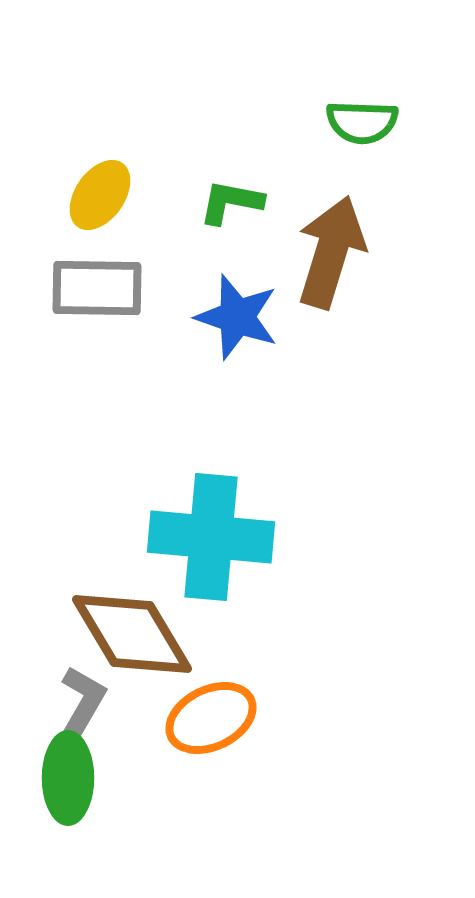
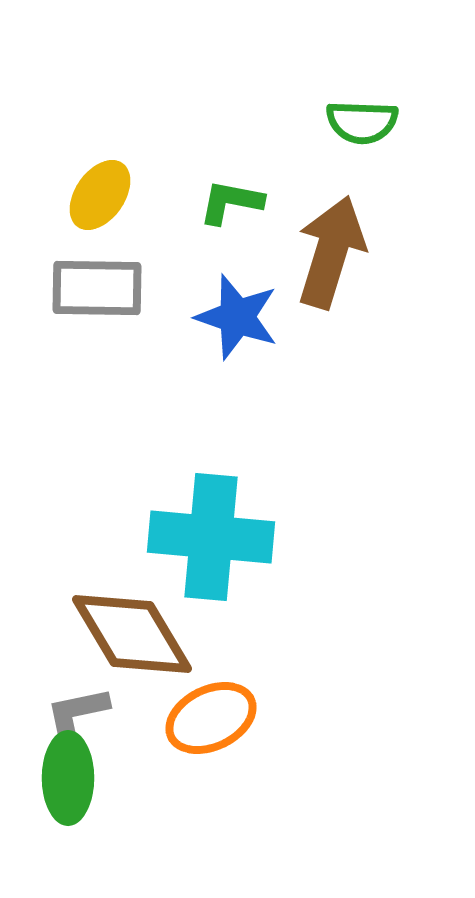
gray L-shape: moved 6 px left, 13 px down; rotated 132 degrees counterclockwise
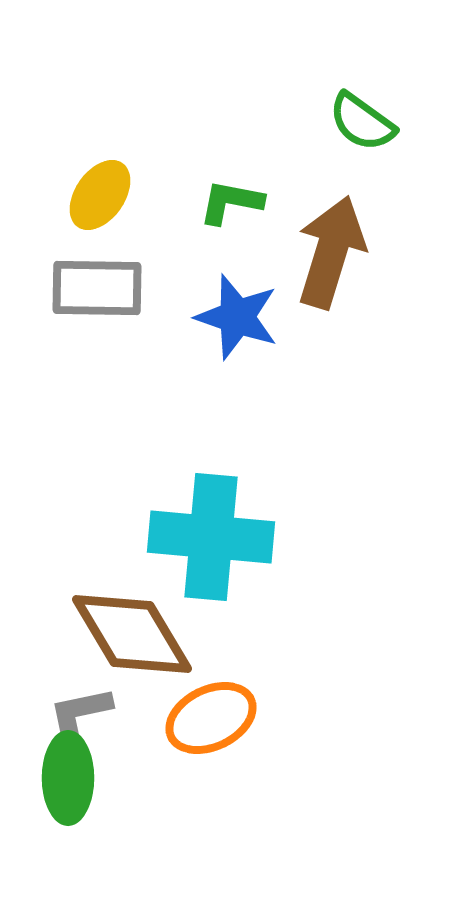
green semicircle: rotated 34 degrees clockwise
gray L-shape: moved 3 px right
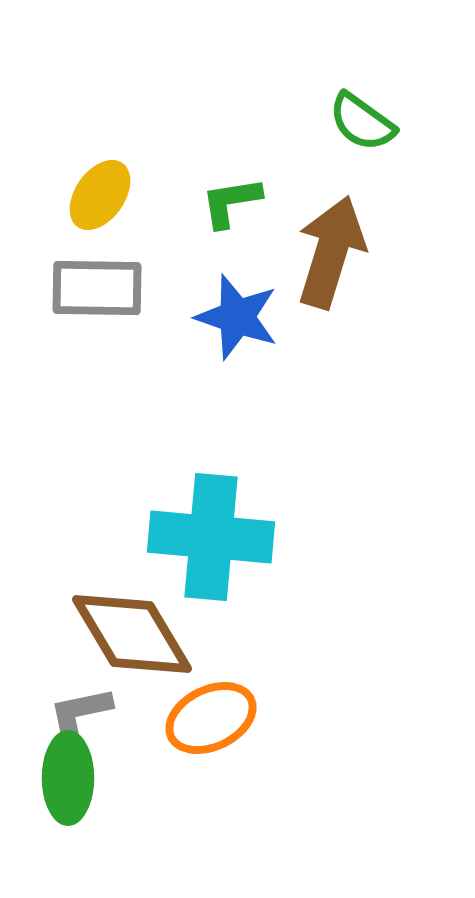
green L-shape: rotated 20 degrees counterclockwise
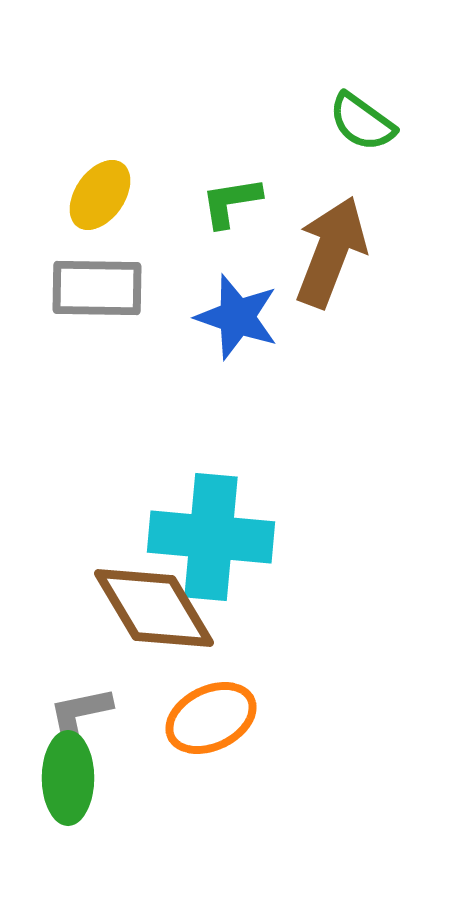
brown arrow: rotated 4 degrees clockwise
brown diamond: moved 22 px right, 26 px up
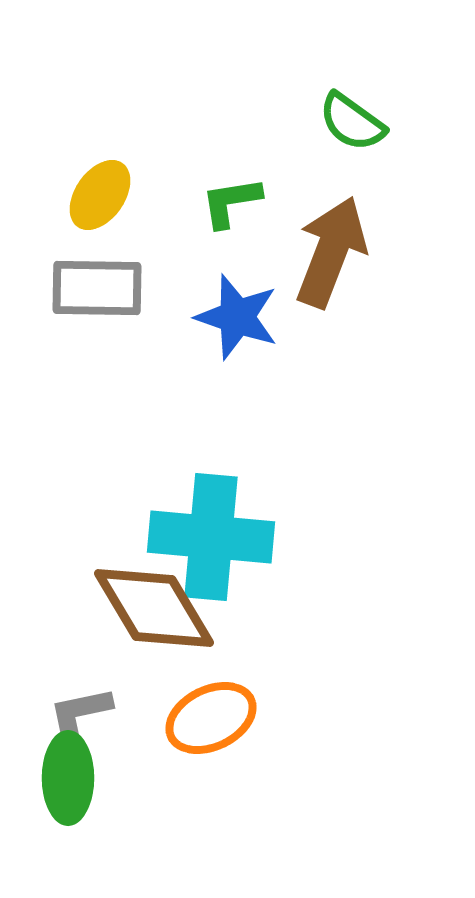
green semicircle: moved 10 px left
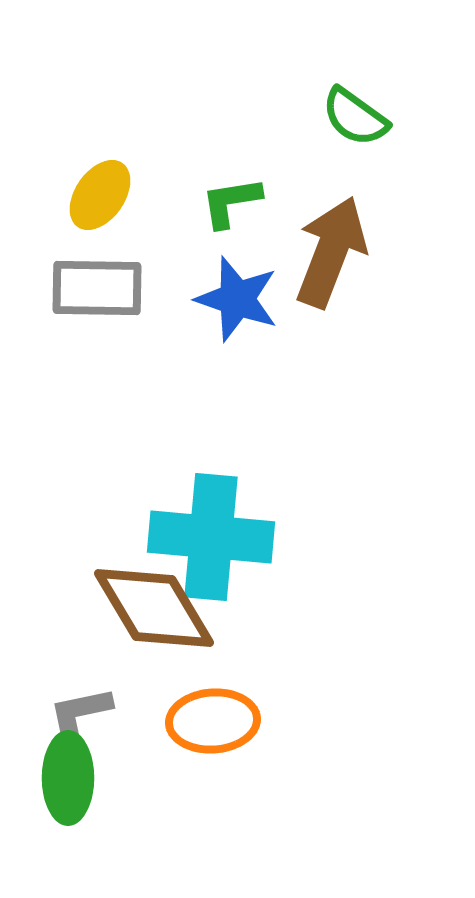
green semicircle: moved 3 px right, 5 px up
blue star: moved 18 px up
orange ellipse: moved 2 px right, 3 px down; rotated 22 degrees clockwise
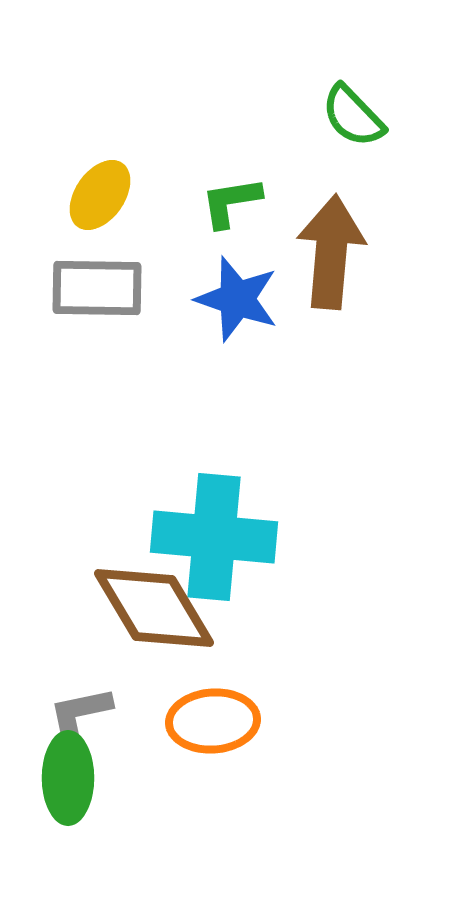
green semicircle: moved 2 px left, 1 px up; rotated 10 degrees clockwise
brown arrow: rotated 16 degrees counterclockwise
cyan cross: moved 3 px right
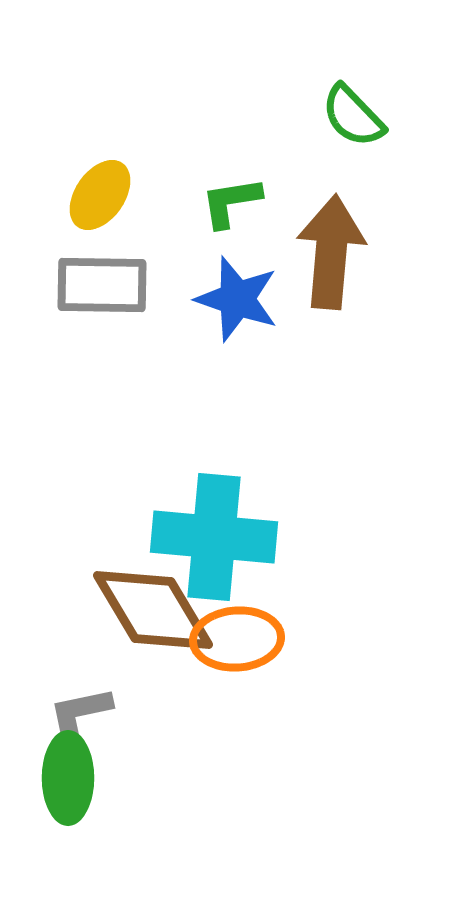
gray rectangle: moved 5 px right, 3 px up
brown diamond: moved 1 px left, 2 px down
orange ellipse: moved 24 px right, 82 px up
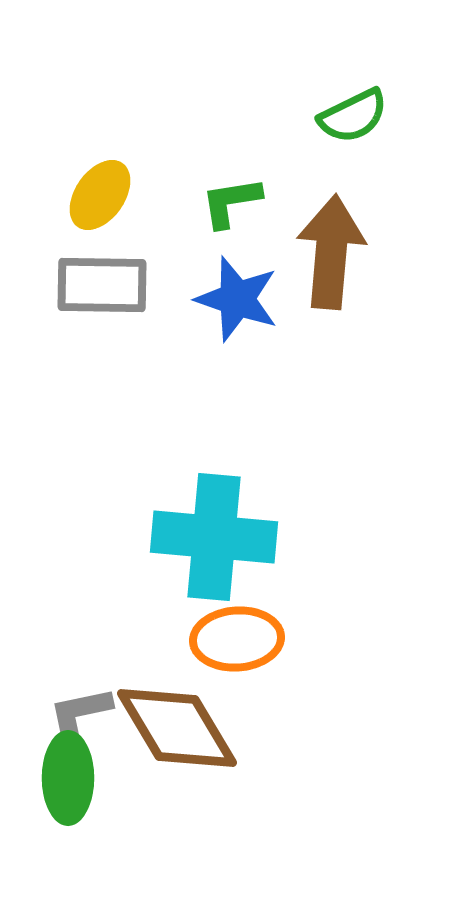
green semicircle: rotated 72 degrees counterclockwise
brown diamond: moved 24 px right, 118 px down
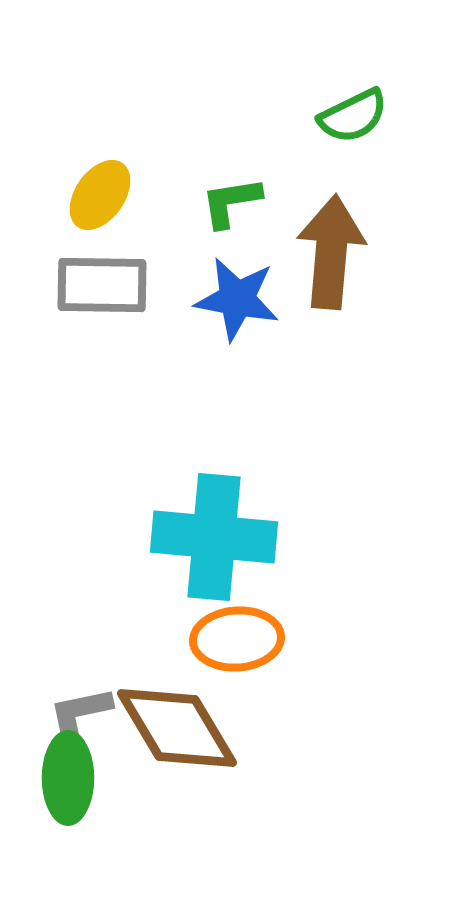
blue star: rotated 8 degrees counterclockwise
